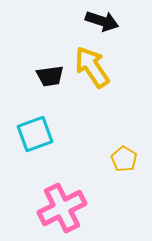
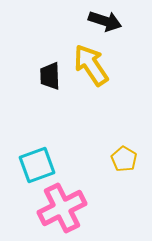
black arrow: moved 3 px right
yellow arrow: moved 1 px left, 2 px up
black trapezoid: rotated 96 degrees clockwise
cyan square: moved 2 px right, 31 px down
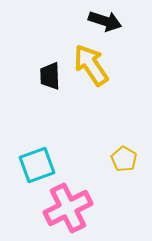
pink cross: moved 6 px right
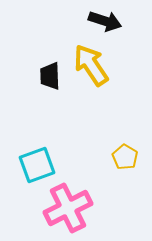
yellow pentagon: moved 1 px right, 2 px up
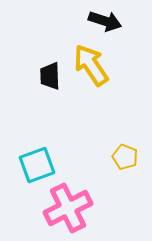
yellow pentagon: rotated 10 degrees counterclockwise
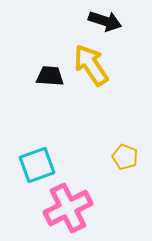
black trapezoid: rotated 96 degrees clockwise
